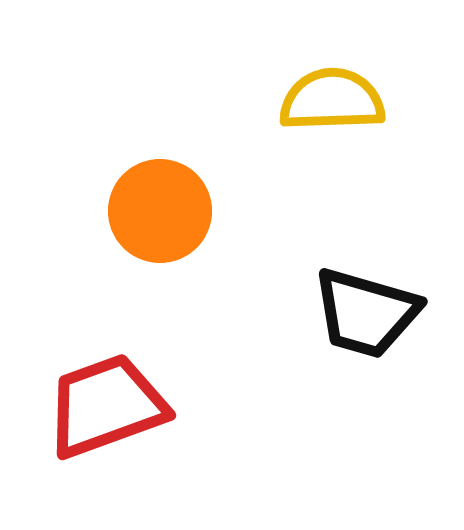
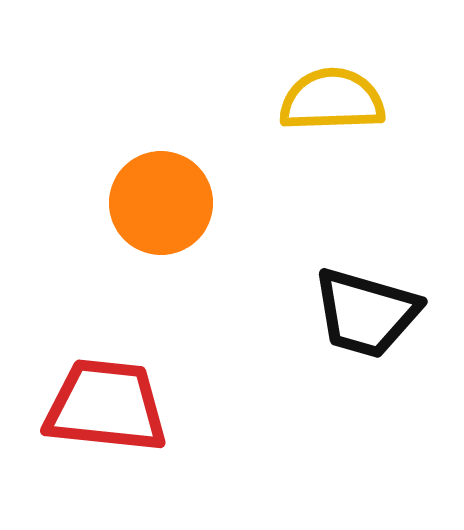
orange circle: moved 1 px right, 8 px up
red trapezoid: rotated 26 degrees clockwise
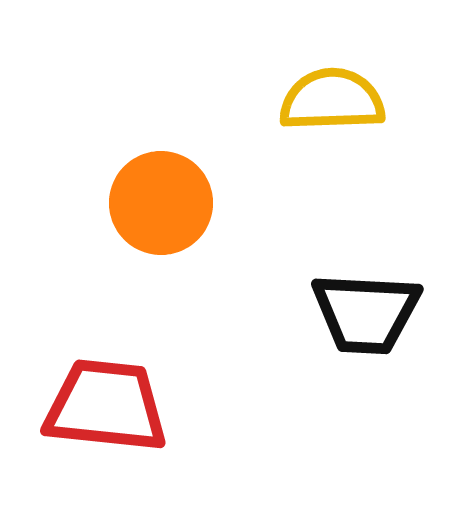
black trapezoid: rotated 13 degrees counterclockwise
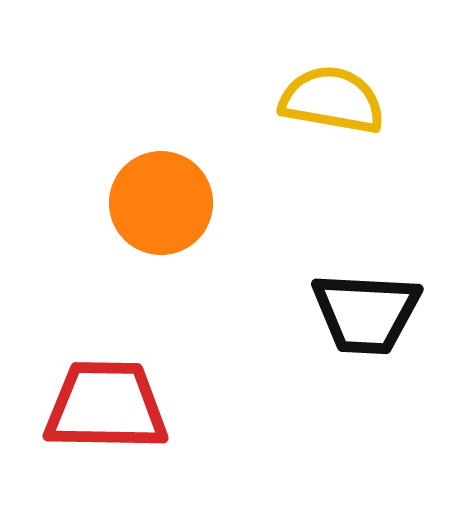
yellow semicircle: rotated 12 degrees clockwise
red trapezoid: rotated 5 degrees counterclockwise
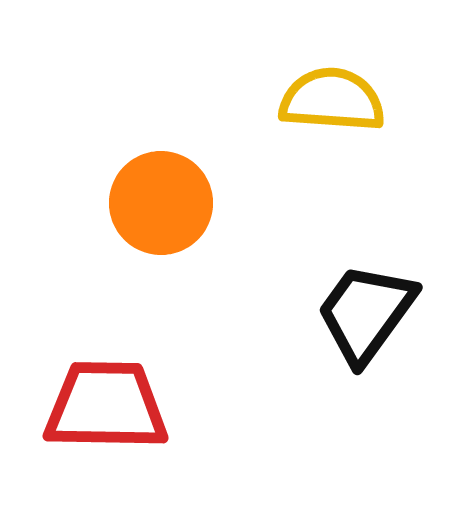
yellow semicircle: rotated 6 degrees counterclockwise
black trapezoid: rotated 123 degrees clockwise
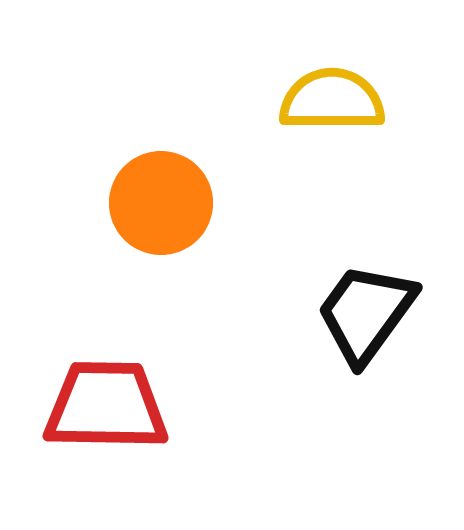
yellow semicircle: rotated 4 degrees counterclockwise
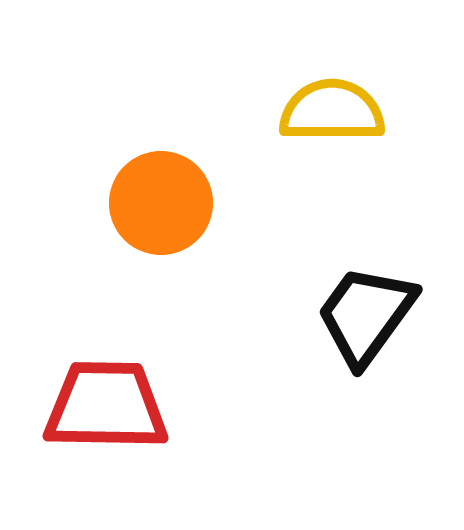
yellow semicircle: moved 11 px down
black trapezoid: moved 2 px down
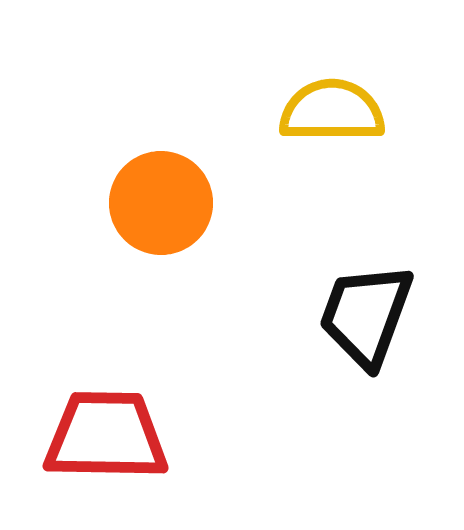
black trapezoid: rotated 16 degrees counterclockwise
red trapezoid: moved 30 px down
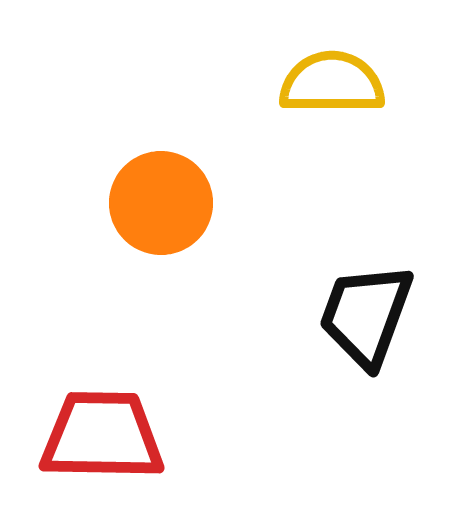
yellow semicircle: moved 28 px up
red trapezoid: moved 4 px left
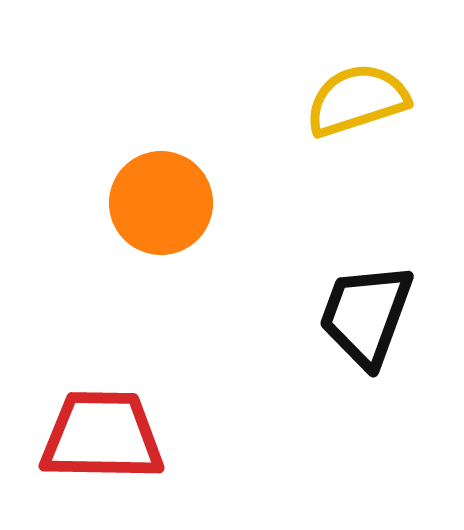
yellow semicircle: moved 25 px right, 17 px down; rotated 18 degrees counterclockwise
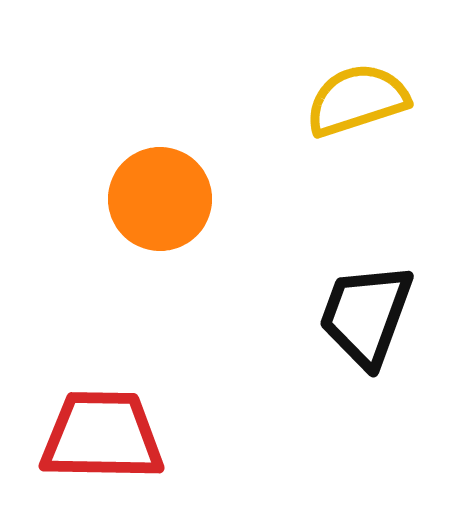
orange circle: moved 1 px left, 4 px up
